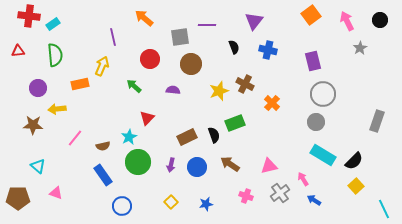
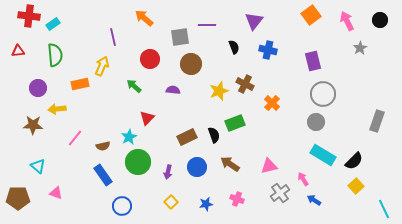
purple arrow at (171, 165): moved 3 px left, 7 px down
pink cross at (246, 196): moved 9 px left, 3 px down
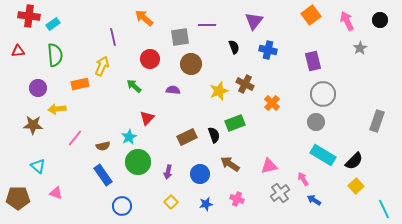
blue circle at (197, 167): moved 3 px right, 7 px down
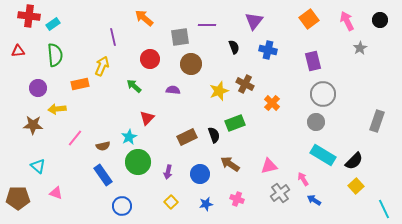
orange square at (311, 15): moved 2 px left, 4 px down
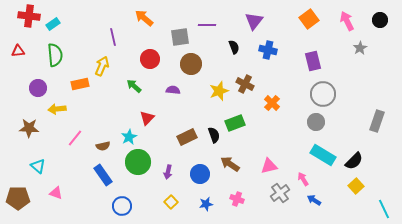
brown star at (33, 125): moved 4 px left, 3 px down
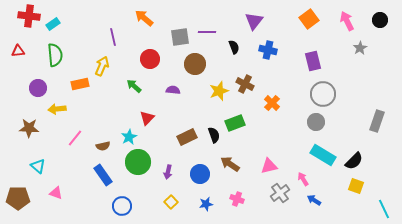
purple line at (207, 25): moved 7 px down
brown circle at (191, 64): moved 4 px right
yellow square at (356, 186): rotated 28 degrees counterclockwise
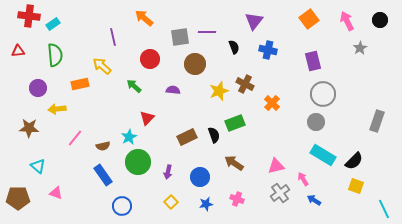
yellow arrow at (102, 66): rotated 72 degrees counterclockwise
brown arrow at (230, 164): moved 4 px right, 1 px up
pink triangle at (269, 166): moved 7 px right
blue circle at (200, 174): moved 3 px down
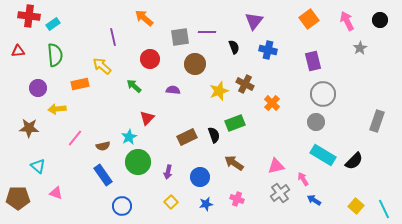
yellow square at (356, 186): moved 20 px down; rotated 21 degrees clockwise
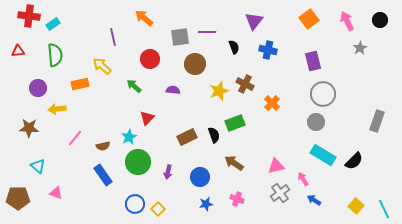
yellow square at (171, 202): moved 13 px left, 7 px down
blue circle at (122, 206): moved 13 px right, 2 px up
